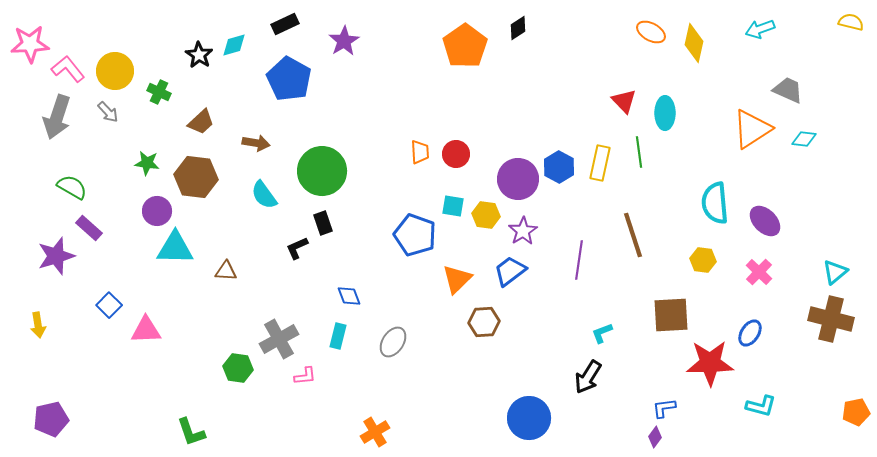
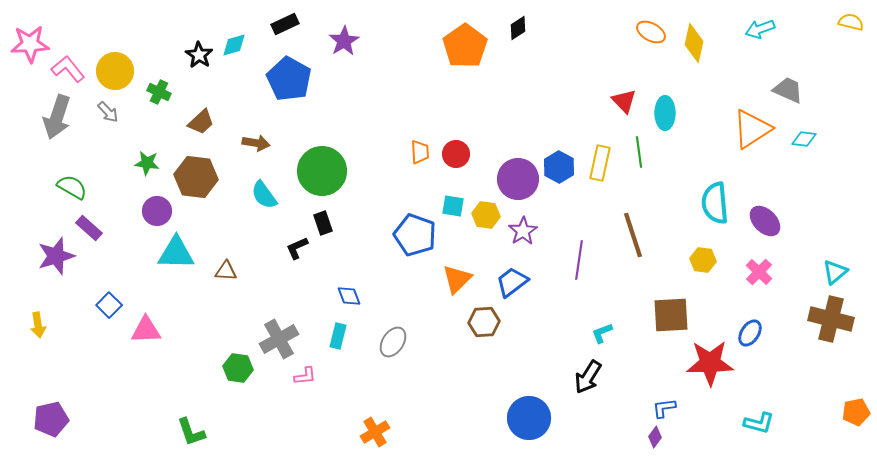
cyan triangle at (175, 248): moved 1 px right, 5 px down
blue trapezoid at (510, 271): moved 2 px right, 11 px down
cyan L-shape at (761, 406): moved 2 px left, 17 px down
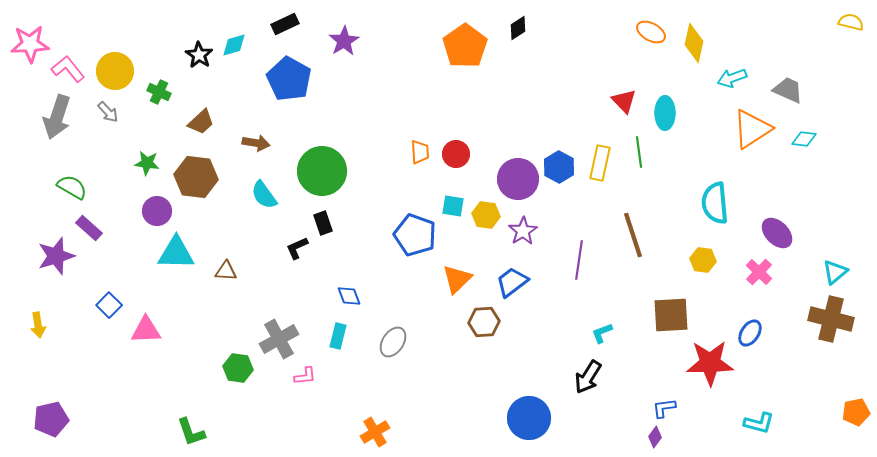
cyan arrow at (760, 29): moved 28 px left, 49 px down
purple ellipse at (765, 221): moved 12 px right, 12 px down
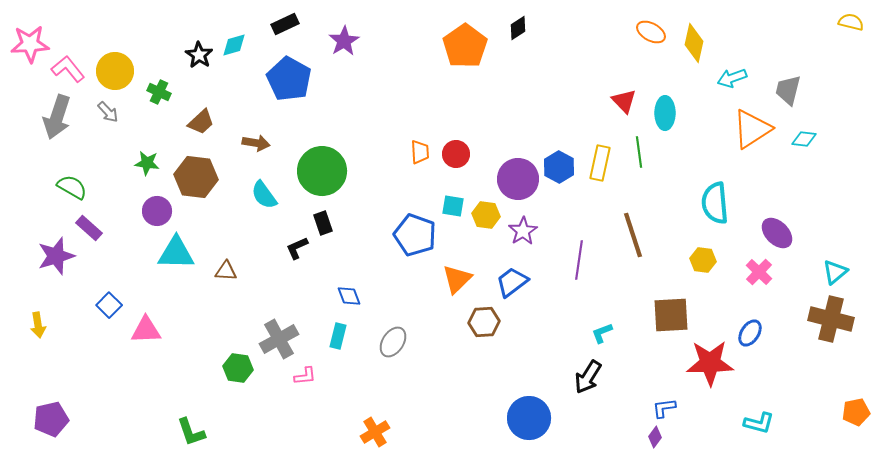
gray trapezoid at (788, 90): rotated 100 degrees counterclockwise
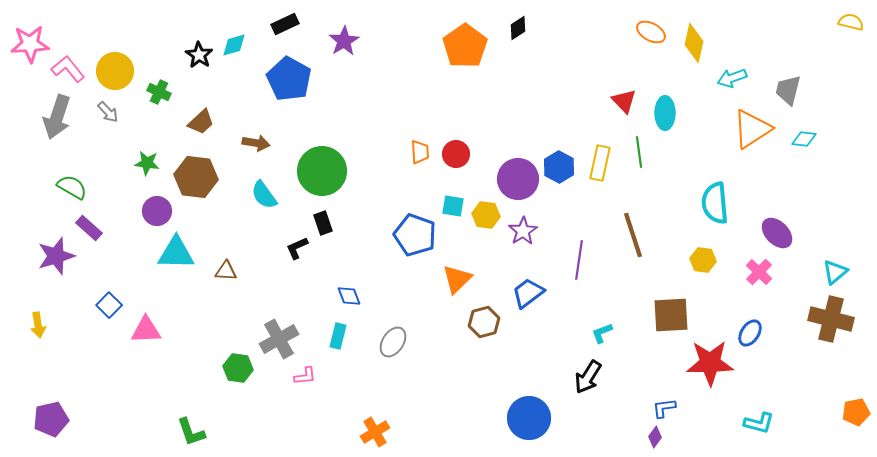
blue trapezoid at (512, 282): moved 16 px right, 11 px down
brown hexagon at (484, 322): rotated 12 degrees counterclockwise
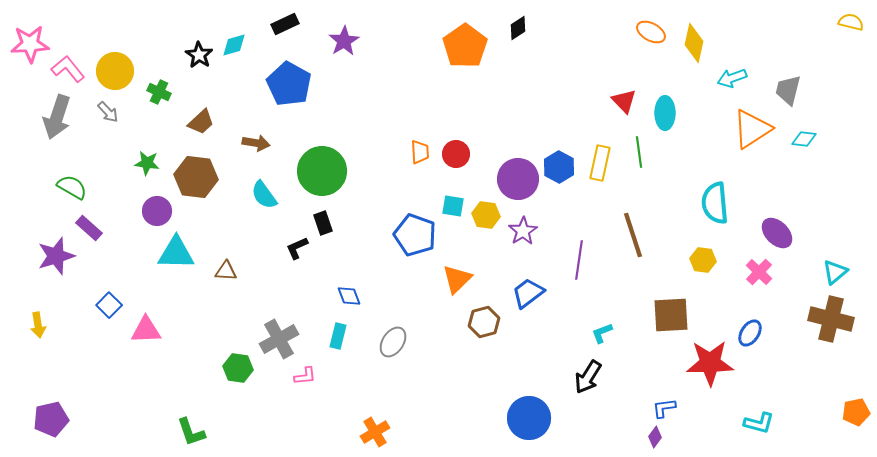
blue pentagon at (289, 79): moved 5 px down
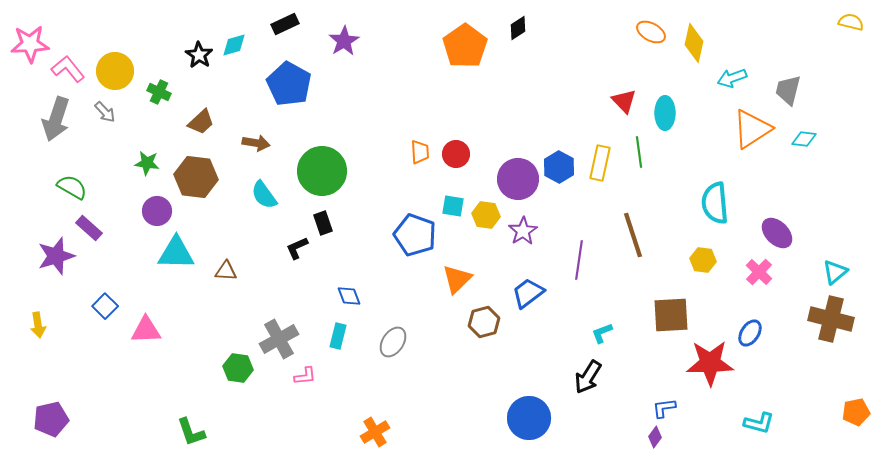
gray arrow at (108, 112): moved 3 px left
gray arrow at (57, 117): moved 1 px left, 2 px down
blue square at (109, 305): moved 4 px left, 1 px down
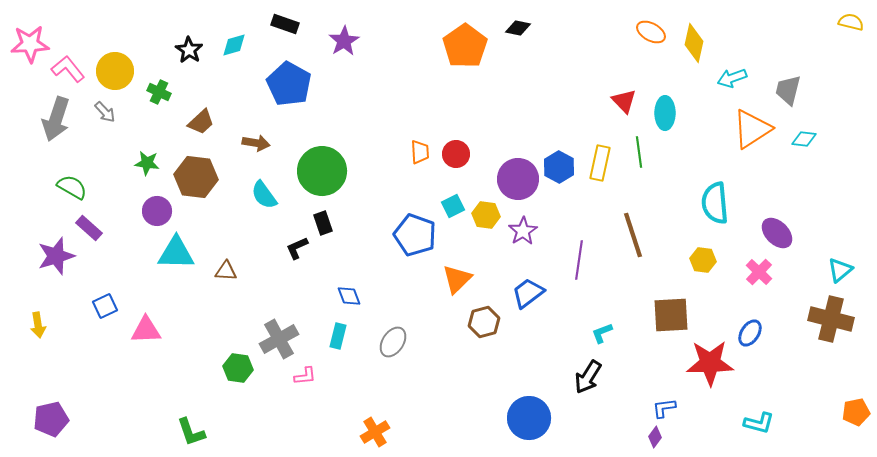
black rectangle at (285, 24): rotated 44 degrees clockwise
black diamond at (518, 28): rotated 45 degrees clockwise
black star at (199, 55): moved 10 px left, 5 px up
cyan square at (453, 206): rotated 35 degrees counterclockwise
cyan triangle at (835, 272): moved 5 px right, 2 px up
blue square at (105, 306): rotated 20 degrees clockwise
